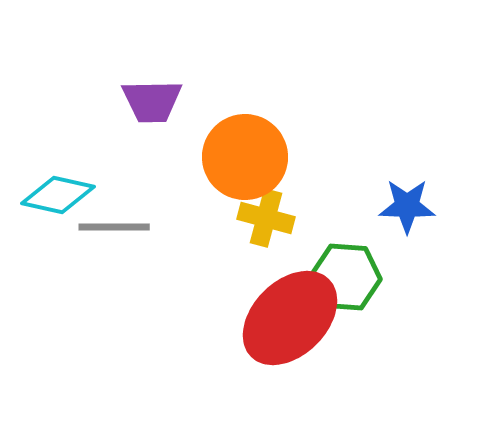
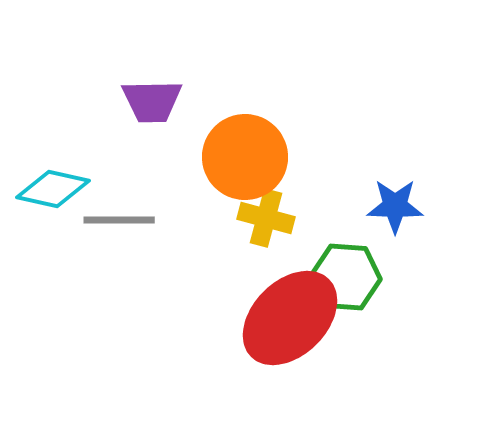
cyan diamond: moved 5 px left, 6 px up
blue star: moved 12 px left
gray line: moved 5 px right, 7 px up
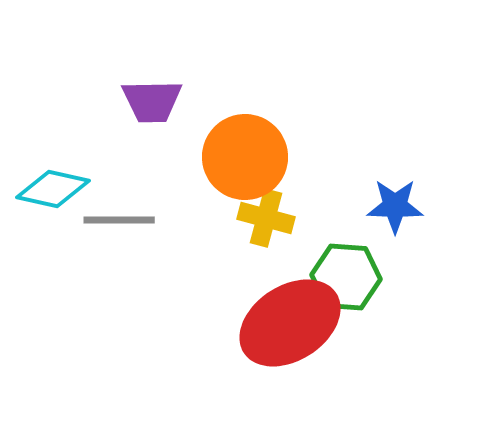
red ellipse: moved 5 px down; rotated 12 degrees clockwise
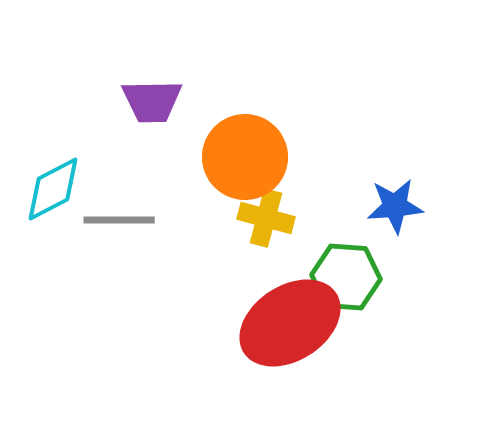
cyan diamond: rotated 40 degrees counterclockwise
blue star: rotated 6 degrees counterclockwise
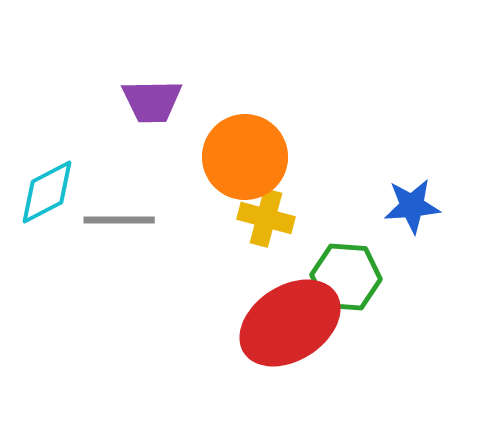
cyan diamond: moved 6 px left, 3 px down
blue star: moved 17 px right
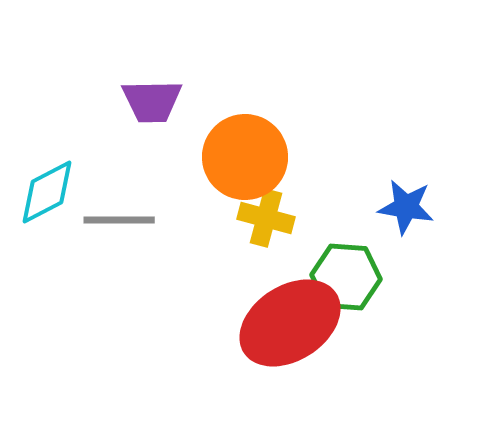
blue star: moved 6 px left, 1 px down; rotated 14 degrees clockwise
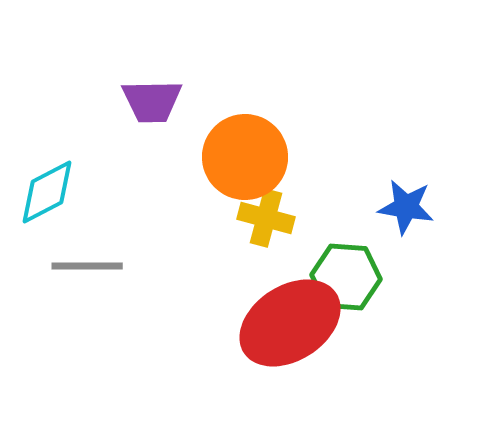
gray line: moved 32 px left, 46 px down
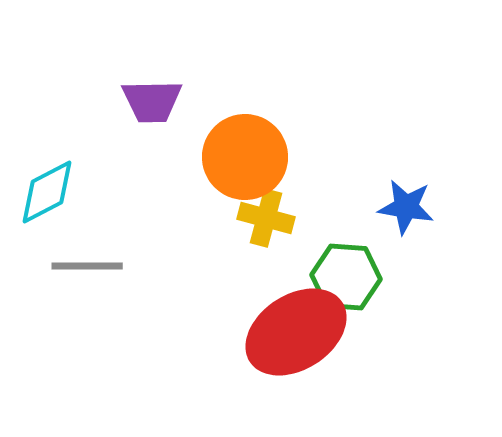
red ellipse: moved 6 px right, 9 px down
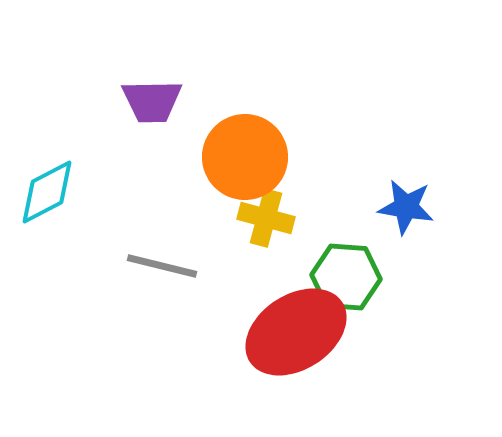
gray line: moved 75 px right; rotated 14 degrees clockwise
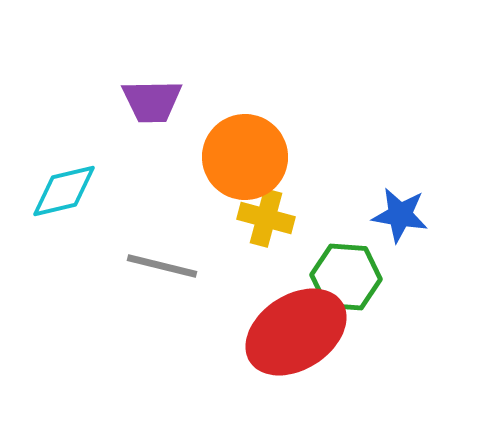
cyan diamond: moved 17 px right, 1 px up; rotated 14 degrees clockwise
blue star: moved 6 px left, 8 px down
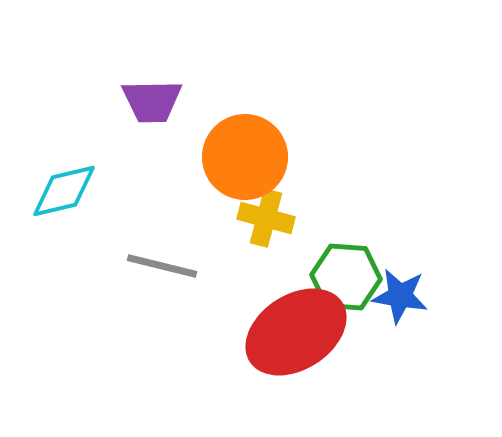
blue star: moved 81 px down
